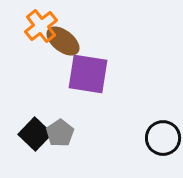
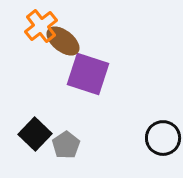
purple square: rotated 9 degrees clockwise
gray pentagon: moved 6 px right, 12 px down
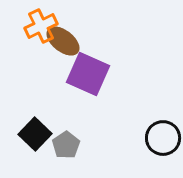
orange cross: rotated 12 degrees clockwise
purple square: rotated 6 degrees clockwise
